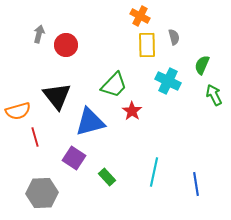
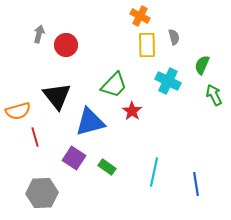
green rectangle: moved 10 px up; rotated 12 degrees counterclockwise
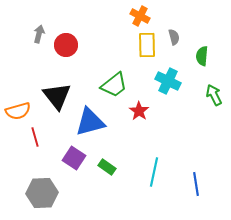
green semicircle: moved 9 px up; rotated 18 degrees counterclockwise
green trapezoid: rotated 8 degrees clockwise
red star: moved 7 px right
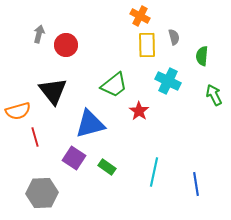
black triangle: moved 4 px left, 5 px up
blue triangle: moved 2 px down
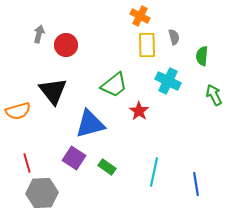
red line: moved 8 px left, 26 px down
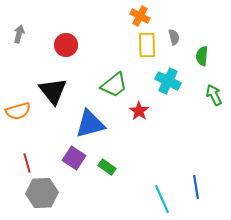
gray arrow: moved 20 px left
cyan line: moved 8 px right, 27 px down; rotated 36 degrees counterclockwise
blue line: moved 3 px down
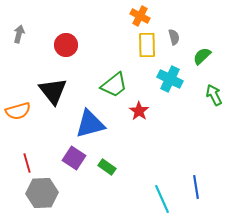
green semicircle: rotated 42 degrees clockwise
cyan cross: moved 2 px right, 2 px up
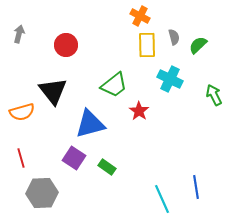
green semicircle: moved 4 px left, 11 px up
orange semicircle: moved 4 px right, 1 px down
red line: moved 6 px left, 5 px up
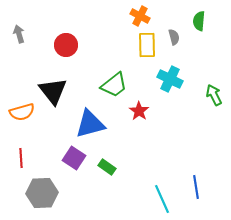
gray arrow: rotated 30 degrees counterclockwise
green semicircle: moved 1 px right, 24 px up; rotated 42 degrees counterclockwise
red line: rotated 12 degrees clockwise
